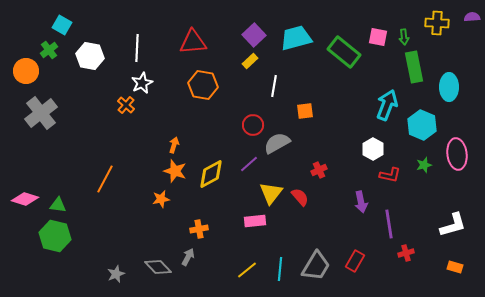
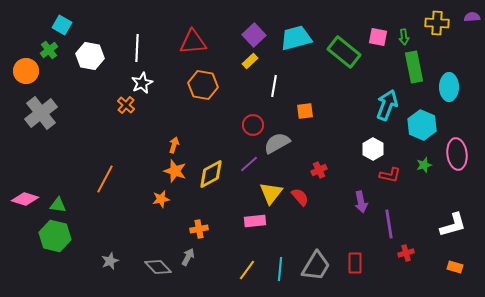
red rectangle at (355, 261): moved 2 px down; rotated 30 degrees counterclockwise
yellow line at (247, 270): rotated 15 degrees counterclockwise
gray star at (116, 274): moved 6 px left, 13 px up
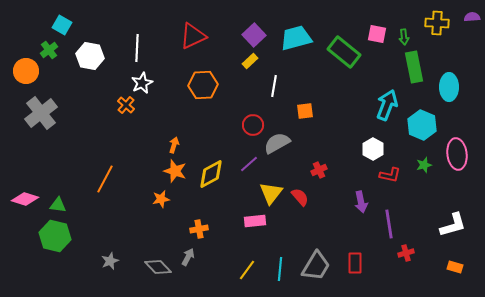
pink square at (378, 37): moved 1 px left, 3 px up
red triangle at (193, 42): moved 6 px up; rotated 20 degrees counterclockwise
orange hexagon at (203, 85): rotated 12 degrees counterclockwise
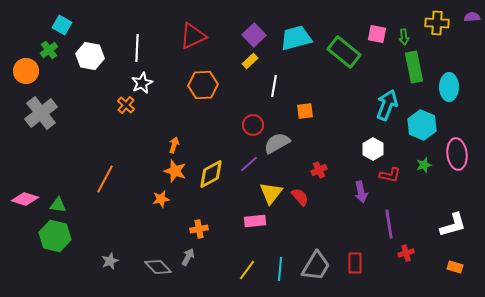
purple arrow at (361, 202): moved 10 px up
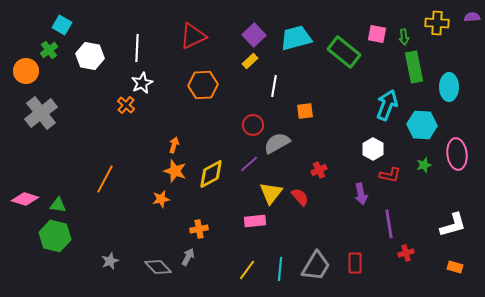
cyan hexagon at (422, 125): rotated 20 degrees counterclockwise
purple arrow at (361, 192): moved 2 px down
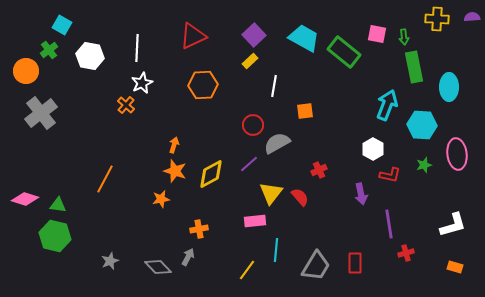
yellow cross at (437, 23): moved 4 px up
cyan trapezoid at (296, 38): moved 8 px right; rotated 44 degrees clockwise
cyan line at (280, 269): moved 4 px left, 19 px up
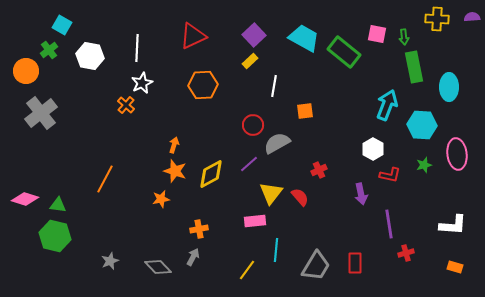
white L-shape at (453, 225): rotated 20 degrees clockwise
gray arrow at (188, 257): moved 5 px right
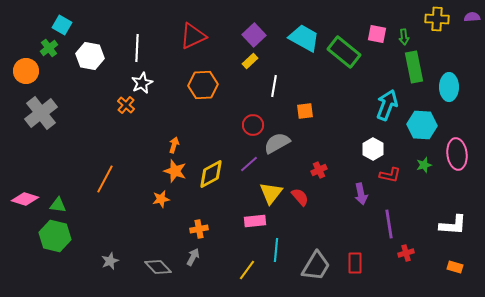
green cross at (49, 50): moved 2 px up
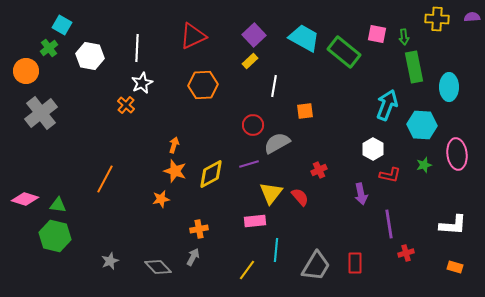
purple line at (249, 164): rotated 24 degrees clockwise
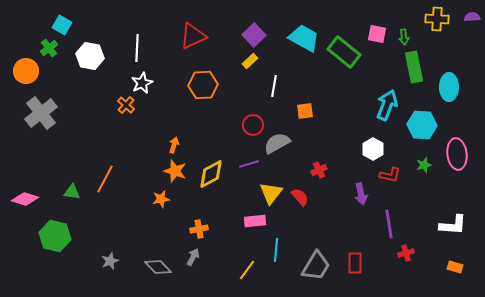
green triangle at (58, 205): moved 14 px right, 13 px up
